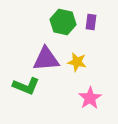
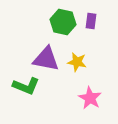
purple rectangle: moved 1 px up
purple triangle: rotated 16 degrees clockwise
pink star: rotated 10 degrees counterclockwise
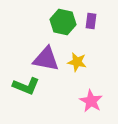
pink star: moved 1 px right, 3 px down
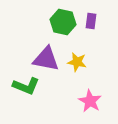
pink star: moved 1 px left
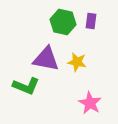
pink star: moved 2 px down
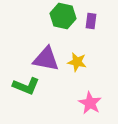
green hexagon: moved 6 px up
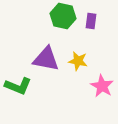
yellow star: moved 1 px right, 1 px up
green L-shape: moved 8 px left
pink star: moved 12 px right, 17 px up
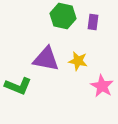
purple rectangle: moved 2 px right, 1 px down
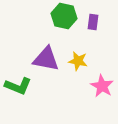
green hexagon: moved 1 px right
